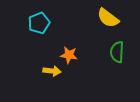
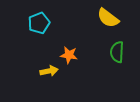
yellow arrow: moved 3 px left; rotated 18 degrees counterclockwise
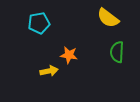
cyan pentagon: rotated 10 degrees clockwise
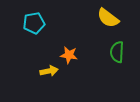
cyan pentagon: moved 5 px left
